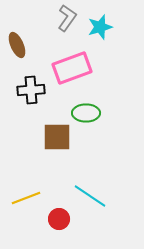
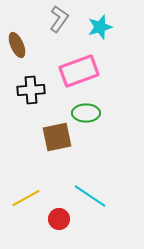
gray L-shape: moved 8 px left, 1 px down
pink rectangle: moved 7 px right, 3 px down
brown square: rotated 12 degrees counterclockwise
yellow line: rotated 8 degrees counterclockwise
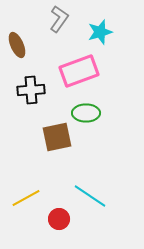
cyan star: moved 5 px down
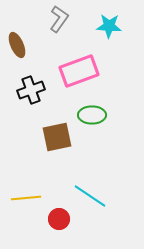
cyan star: moved 9 px right, 6 px up; rotated 20 degrees clockwise
black cross: rotated 16 degrees counterclockwise
green ellipse: moved 6 px right, 2 px down
yellow line: rotated 24 degrees clockwise
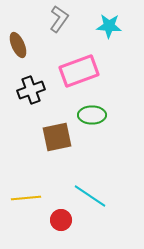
brown ellipse: moved 1 px right
red circle: moved 2 px right, 1 px down
